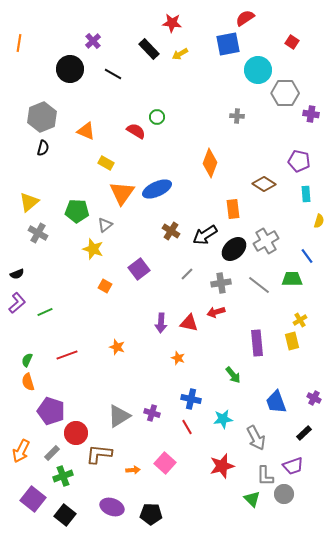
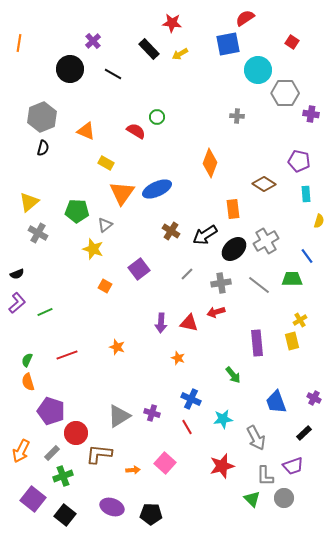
blue cross at (191, 399): rotated 12 degrees clockwise
gray circle at (284, 494): moved 4 px down
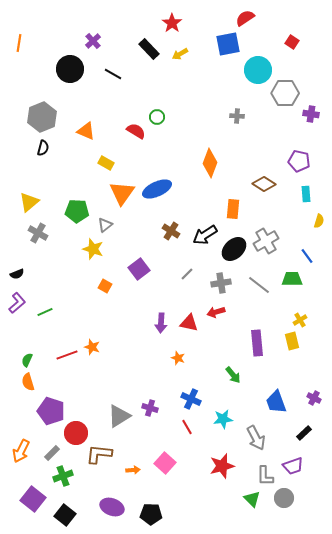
red star at (172, 23): rotated 30 degrees clockwise
orange rectangle at (233, 209): rotated 12 degrees clockwise
orange star at (117, 347): moved 25 px left
purple cross at (152, 413): moved 2 px left, 5 px up
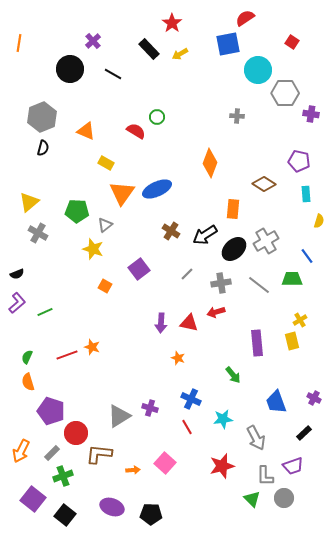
green semicircle at (27, 360): moved 3 px up
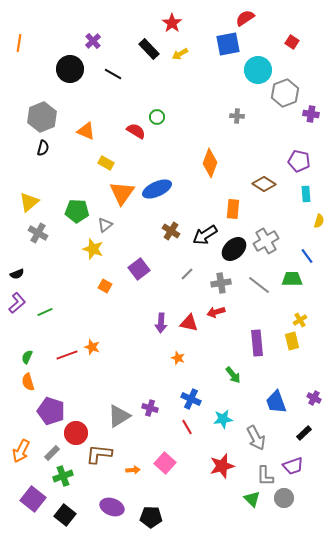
gray hexagon at (285, 93): rotated 20 degrees counterclockwise
black pentagon at (151, 514): moved 3 px down
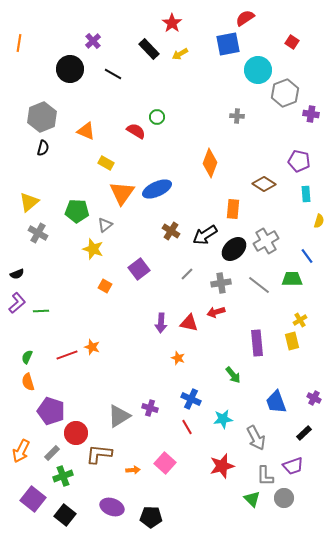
green line at (45, 312): moved 4 px left, 1 px up; rotated 21 degrees clockwise
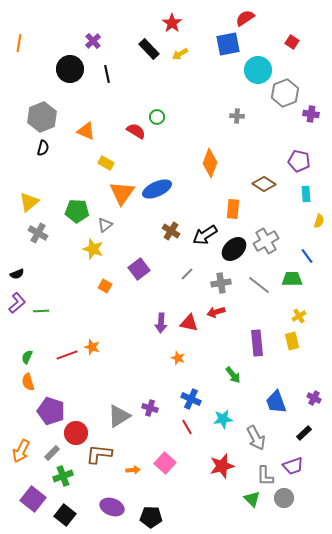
black line at (113, 74): moved 6 px left; rotated 48 degrees clockwise
yellow cross at (300, 320): moved 1 px left, 4 px up
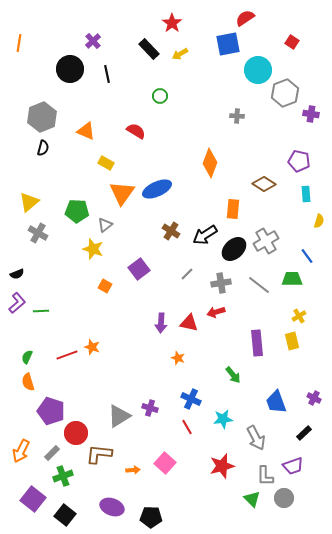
green circle at (157, 117): moved 3 px right, 21 px up
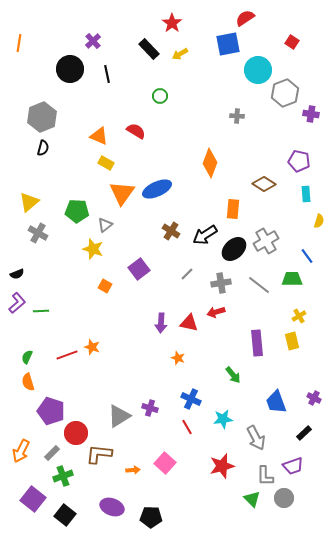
orange triangle at (86, 131): moved 13 px right, 5 px down
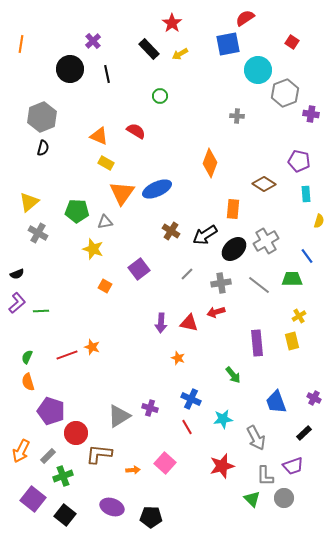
orange line at (19, 43): moved 2 px right, 1 px down
gray triangle at (105, 225): moved 3 px up; rotated 28 degrees clockwise
gray rectangle at (52, 453): moved 4 px left, 3 px down
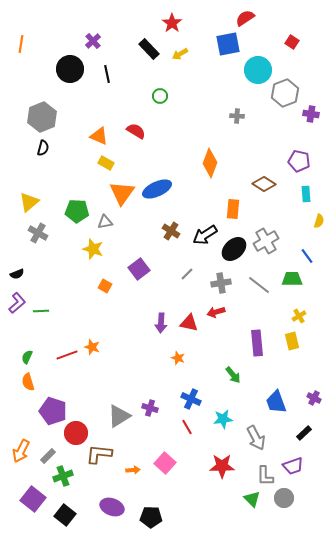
purple pentagon at (51, 411): moved 2 px right
red star at (222, 466): rotated 15 degrees clockwise
